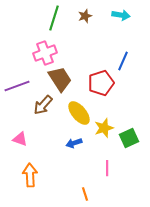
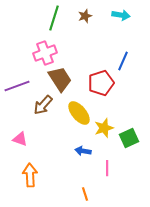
blue arrow: moved 9 px right, 8 px down; rotated 28 degrees clockwise
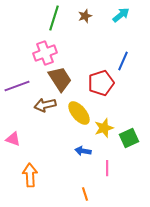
cyan arrow: rotated 48 degrees counterclockwise
brown arrow: moved 2 px right; rotated 35 degrees clockwise
pink triangle: moved 7 px left
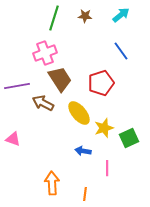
brown star: rotated 24 degrees clockwise
blue line: moved 2 px left, 10 px up; rotated 60 degrees counterclockwise
purple line: rotated 10 degrees clockwise
brown arrow: moved 2 px left, 2 px up; rotated 40 degrees clockwise
orange arrow: moved 22 px right, 8 px down
orange line: rotated 24 degrees clockwise
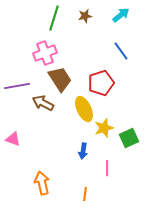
brown star: rotated 16 degrees counterclockwise
yellow ellipse: moved 5 px right, 4 px up; rotated 15 degrees clockwise
blue arrow: rotated 91 degrees counterclockwise
orange arrow: moved 10 px left; rotated 10 degrees counterclockwise
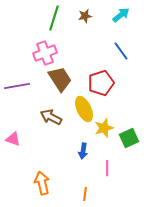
brown arrow: moved 8 px right, 14 px down
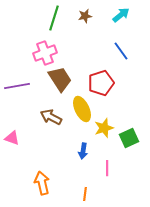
yellow ellipse: moved 2 px left
pink triangle: moved 1 px left, 1 px up
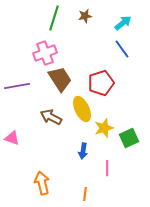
cyan arrow: moved 2 px right, 8 px down
blue line: moved 1 px right, 2 px up
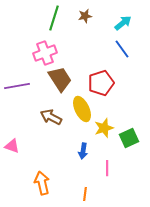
pink triangle: moved 8 px down
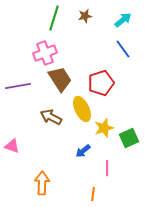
cyan arrow: moved 3 px up
blue line: moved 1 px right
purple line: moved 1 px right
blue arrow: rotated 42 degrees clockwise
orange arrow: rotated 15 degrees clockwise
orange line: moved 8 px right
